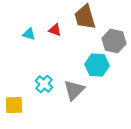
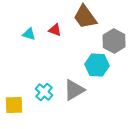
brown trapezoid: rotated 20 degrees counterclockwise
gray hexagon: rotated 15 degrees clockwise
cyan cross: moved 8 px down
gray triangle: rotated 15 degrees clockwise
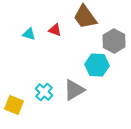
yellow square: rotated 24 degrees clockwise
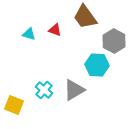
cyan cross: moved 2 px up
